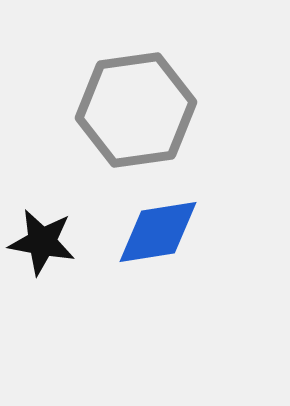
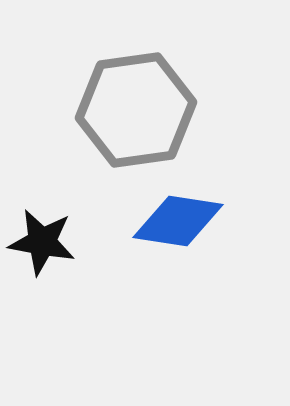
blue diamond: moved 20 px right, 11 px up; rotated 18 degrees clockwise
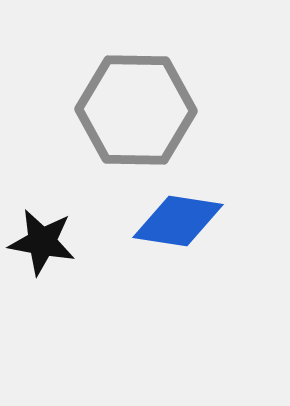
gray hexagon: rotated 9 degrees clockwise
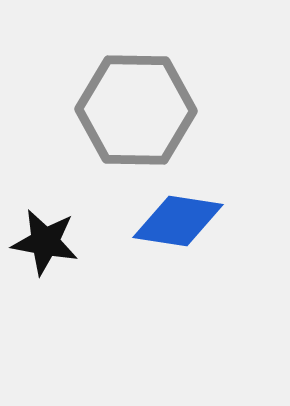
black star: moved 3 px right
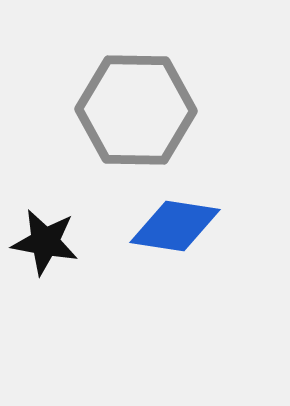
blue diamond: moved 3 px left, 5 px down
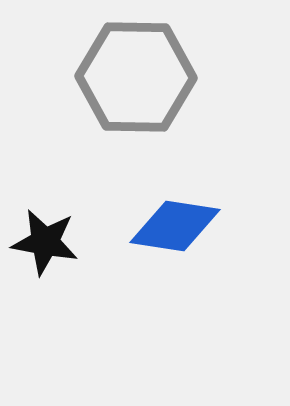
gray hexagon: moved 33 px up
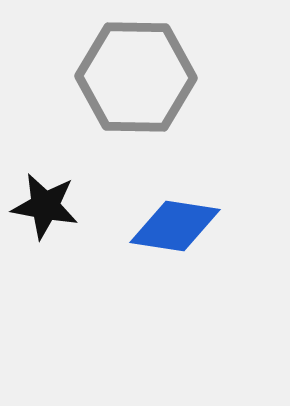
black star: moved 36 px up
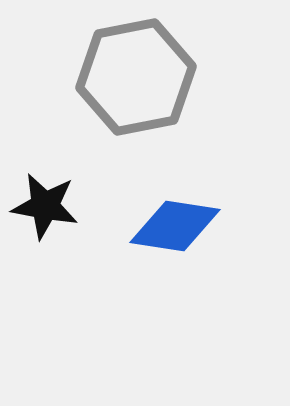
gray hexagon: rotated 12 degrees counterclockwise
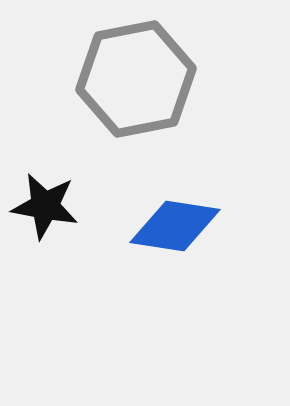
gray hexagon: moved 2 px down
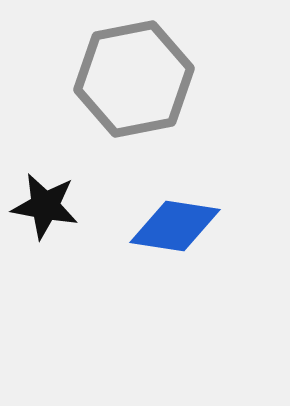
gray hexagon: moved 2 px left
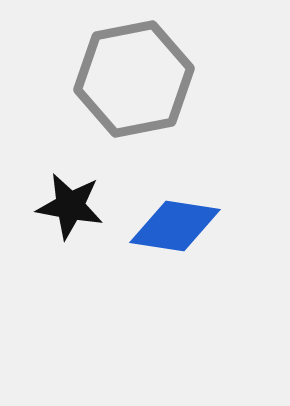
black star: moved 25 px right
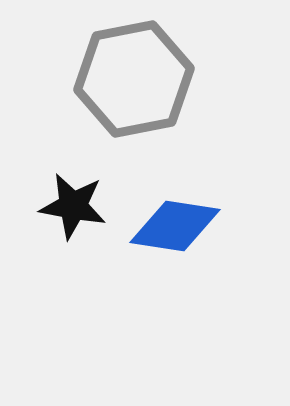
black star: moved 3 px right
